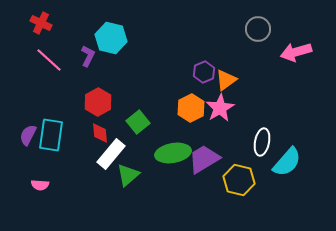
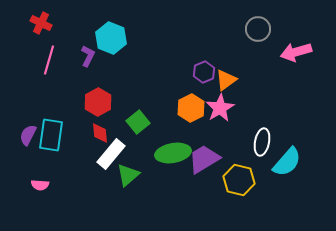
cyan hexagon: rotated 8 degrees clockwise
pink line: rotated 64 degrees clockwise
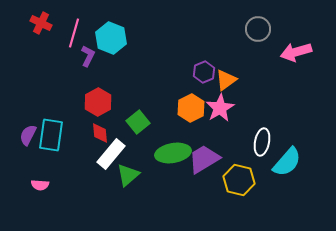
pink line: moved 25 px right, 27 px up
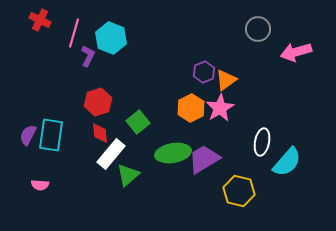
red cross: moved 1 px left, 3 px up
red hexagon: rotated 12 degrees clockwise
yellow hexagon: moved 11 px down
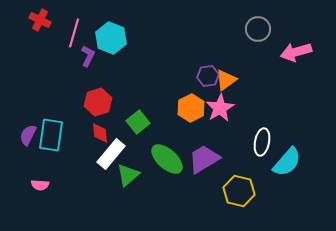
purple hexagon: moved 4 px right, 4 px down; rotated 15 degrees clockwise
green ellipse: moved 6 px left, 6 px down; rotated 52 degrees clockwise
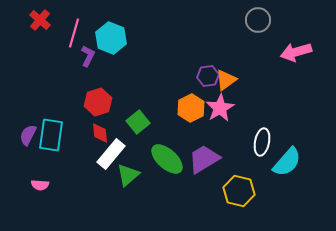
red cross: rotated 15 degrees clockwise
gray circle: moved 9 px up
